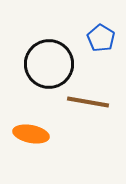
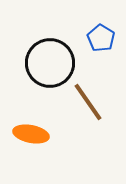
black circle: moved 1 px right, 1 px up
brown line: rotated 45 degrees clockwise
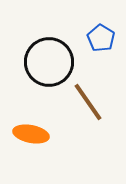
black circle: moved 1 px left, 1 px up
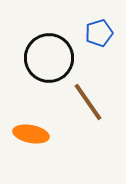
blue pentagon: moved 2 px left, 5 px up; rotated 24 degrees clockwise
black circle: moved 4 px up
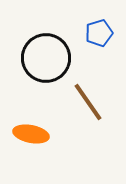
black circle: moved 3 px left
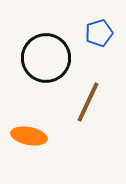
brown line: rotated 60 degrees clockwise
orange ellipse: moved 2 px left, 2 px down
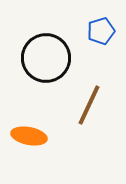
blue pentagon: moved 2 px right, 2 px up
brown line: moved 1 px right, 3 px down
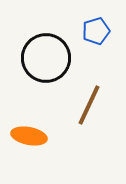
blue pentagon: moved 5 px left
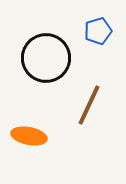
blue pentagon: moved 2 px right
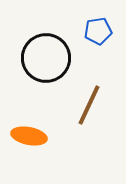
blue pentagon: rotated 8 degrees clockwise
